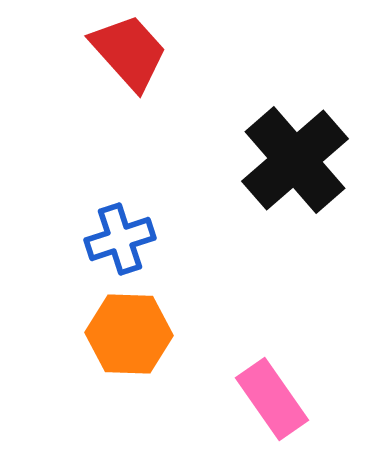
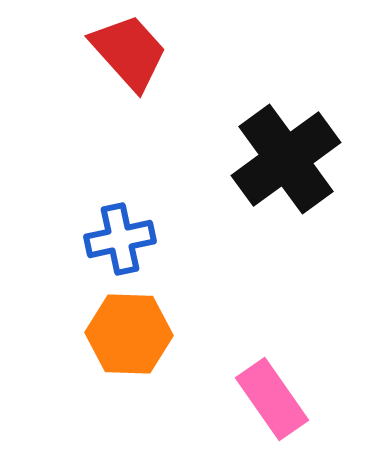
black cross: moved 9 px left, 1 px up; rotated 5 degrees clockwise
blue cross: rotated 6 degrees clockwise
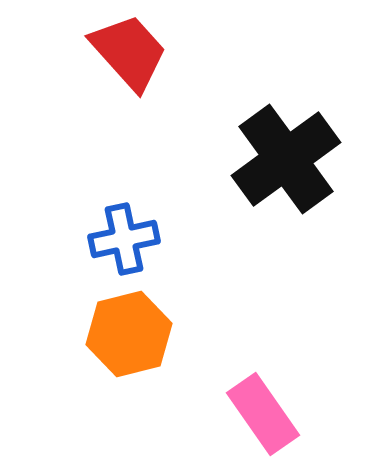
blue cross: moved 4 px right
orange hexagon: rotated 16 degrees counterclockwise
pink rectangle: moved 9 px left, 15 px down
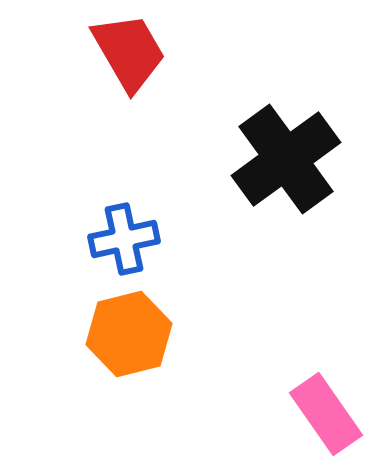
red trapezoid: rotated 12 degrees clockwise
pink rectangle: moved 63 px right
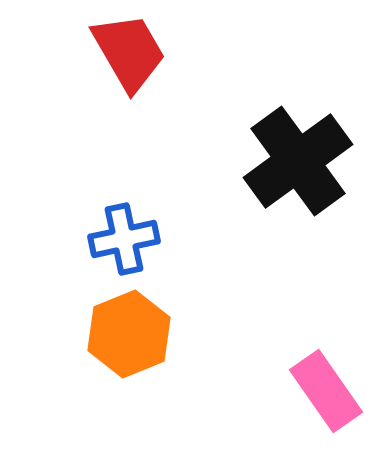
black cross: moved 12 px right, 2 px down
orange hexagon: rotated 8 degrees counterclockwise
pink rectangle: moved 23 px up
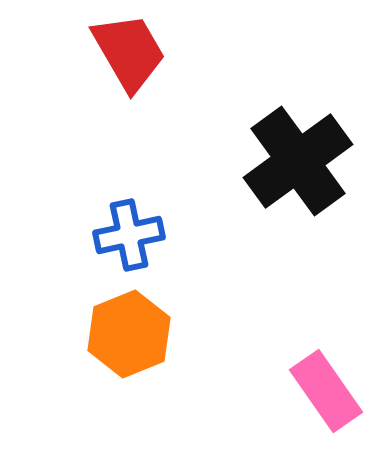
blue cross: moved 5 px right, 4 px up
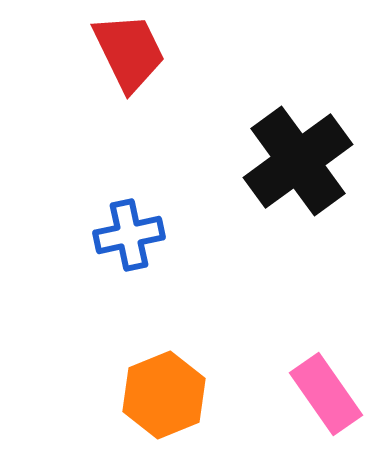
red trapezoid: rotated 4 degrees clockwise
orange hexagon: moved 35 px right, 61 px down
pink rectangle: moved 3 px down
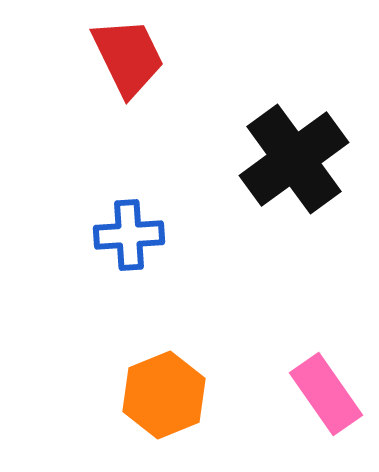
red trapezoid: moved 1 px left, 5 px down
black cross: moved 4 px left, 2 px up
blue cross: rotated 8 degrees clockwise
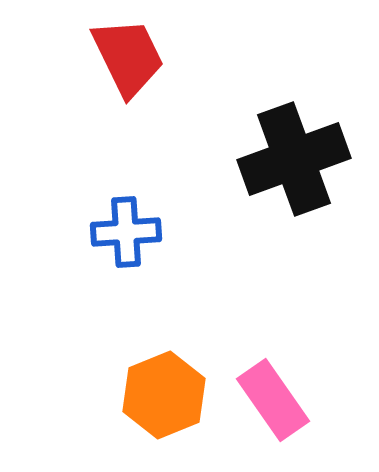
black cross: rotated 16 degrees clockwise
blue cross: moved 3 px left, 3 px up
pink rectangle: moved 53 px left, 6 px down
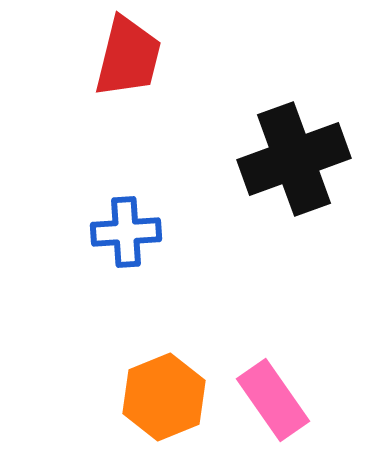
red trapezoid: rotated 40 degrees clockwise
orange hexagon: moved 2 px down
